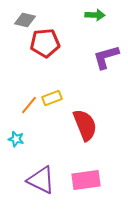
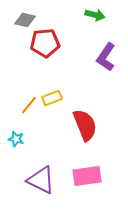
green arrow: rotated 12 degrees clockwise
purple L-shape: rotated 40 degrees counterclockwise
pink rectangle: moved 1 px right, 4 px up
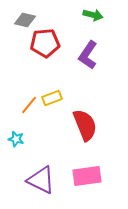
green arrow: moved 2 px left
purple L-shape: moved 18 px left, 2 px up
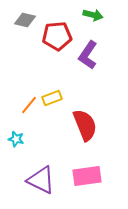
red pentagon: moved 12 px right, 7 px up
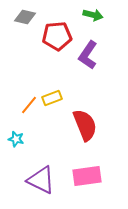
gray diamond: moved 3 px up
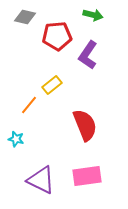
yellow rectangle: moved 13 px up; rotated 18 degrees counterclockwise
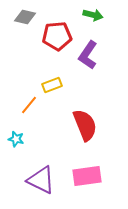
yellow rectangle: rotated 18 degrees clockwise
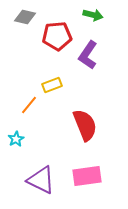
cyan star: rotated 28 degrees clockwise
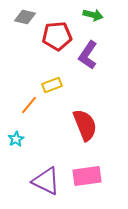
purple triangle: moved 5 px right, 1 px down
